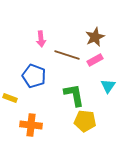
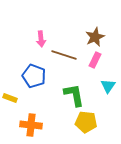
brown line: moved 3 px left
pink rectangle: rotated 35 degrees counterclockwise
yellow pentagon: moved 1 px right, 1 px down
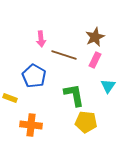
blue pentagon: rotated 10 degrees clockwise
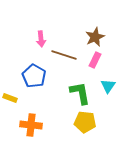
green L-shape: moved 6 px right, 2 px up
yellow pentagon: moved 1 px left
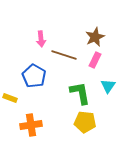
orange cross: rotated 15 degrees counterclockwise
